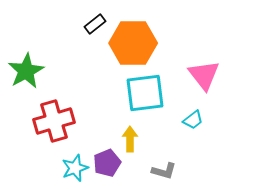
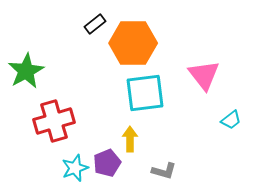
cyan trapezoid: moved 38 px right
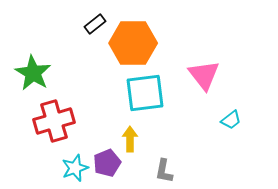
green star: moved 7 px right, 2 px down; rotated 12 degrees counterclockwise
gray L-shape: rotated 85 degrees clockwise
